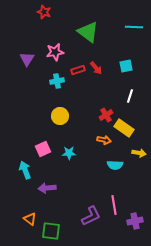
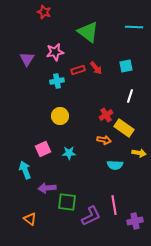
green square: moved 16 px right, 29 px up
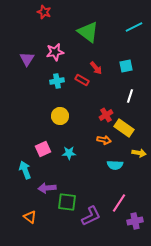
cyan line: rotated 30 degrees counterclockwise
red rectangle: moved 4 px right, 10 px down; rotated 48 degrees clockwise
pink line: moved 5 px right, 2 px up; rotated 42 degrees clockwise
orange triangle: moved 2 px up
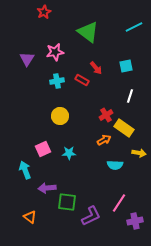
red star: rotated 24 degrees clockwise
orange arrow: rotated 40 degrees counterclockwise
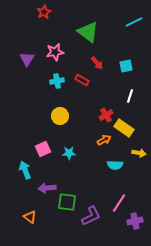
cyan line: moved 5 px up
red arrow: moved 1 px right, 5 px up
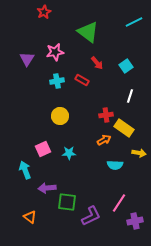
cyan square: rotated 24 degrees counterclockwise
red cross: rotated 24 degrees clockwise
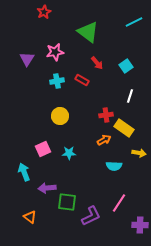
cyan semicircle: moved 1 px left, 1 px down
cyan arrow: moved 1 px left, 2 px down
purple cross: moved 5 px right, 4 px down; rotated 14 degrees clockwise
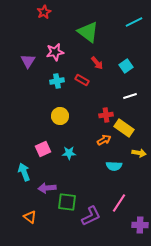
purple triangle: moved 1 px right, 2 px down
white line: rotated 56 degrees clockwise
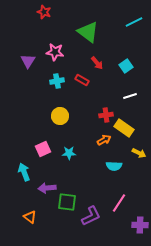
red star: rotated 24 degrees counterclockwise
pink star: rotated 18 degrees clockwise
yellow arrow: rotated 16 degrees clockwise
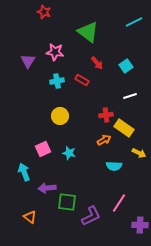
cyan star: rotated 16 degrees clockwise
